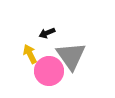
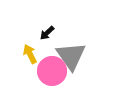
black arrow: rotated 21 degrees counterclockwise
pink circle: moved 3 px right
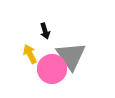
black arrow: moved 2 px left, 2 px up; rotated 63 degrees counterclockwise
pink circle: moved 2 px up
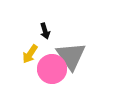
yellow arrow: rotated 120 degrees counterclockwise
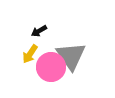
black arrow: moved 6 px left; rotated 77 degrees clockwise
pink circle: moved 1 px left, 2 px up
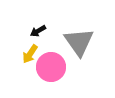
black arrow: moved 1 px left
gray triangle: moved 8 px right, 14 px up
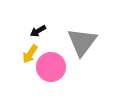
gray triangle: moved 3 px right; rotated 12 degrees clockwise
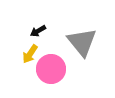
gray triangle: rotated 16 degrees counterclockwise
pink circle: moved 2 px down
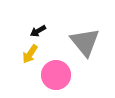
gray triangle: moved 3 px right
pink circle: moved 5 px right, 6 px down
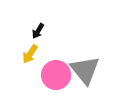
black arrow: rotated 28 degrees counterclockwise
gray triangle: moved 28 px down
